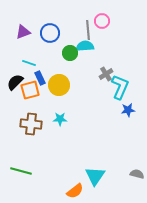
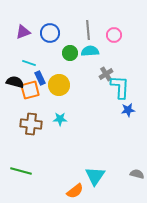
pink circle: moved 12 px right, 14 px down
cyan semicircle: moved 5 px right, 5 px down
black semicircle: rotated 60 degrees clockwise
cyan L-shape: rotated 20 degrees counterclockwise
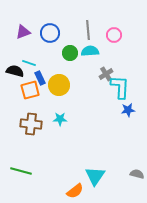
black semicircle: moved 11 px up
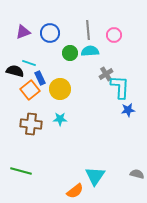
yellow circle: moved 1 px right, 4 px down
orange square: rotated 24 degrees counterclockwise
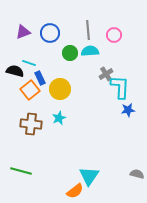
cyan star: moved 1 px left, 1 px up; rotated 24 degrees counterclockwise
cyan triangle: moved 6 px left
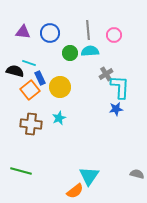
purple triangle: rotated 28 degrees clockwise
yellow circle: moved 2 px up
blue star: moved 12 px left, 1 px up
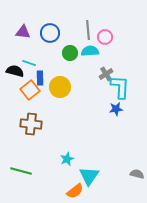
pink circle: moved 9 px left, 2 px down
blue rectangle: rotated 24 degrees clockwise
cyan star: moved 8 px right, 41 px down
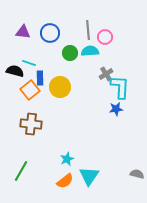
green line: rotated 75 degrees counterclockwise
orange semicircle: moved 10 px left, 10 px up
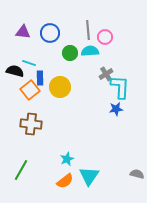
green line: moved 1 px up
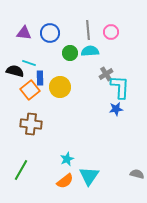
purple triangle: moved 1 px right, 1 px down
pink circle: moved 6 px right, 5 px up
